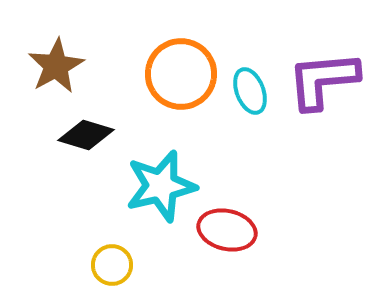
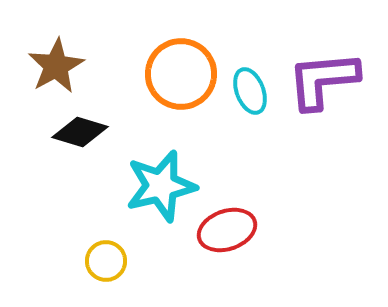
black diamond: moved 6 px left, 3 px up
red ellipse: rotated 32 degrees counterclockwise
yellow circle: moved 6 px left, 4 px up
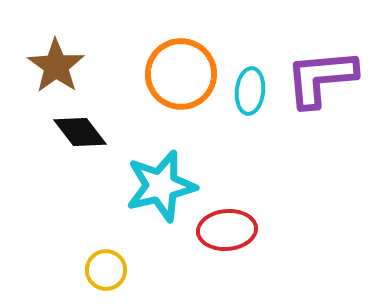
brown star: rotated 8 degrees counterclockwise
purple L-shape: moved 2 px left, 2 px up
cyan ellipse: rotated 27 degrees clockwise
black diamond: rotated 36 degrees clockwise
red ellipse: rotated 14 degrees clockwise
yellow circle: moved 9 px down
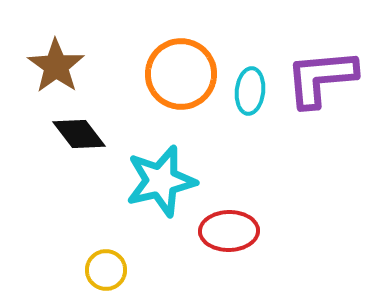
black diamond: moved 1 px left, 2 px down
cyan star: moved 5 px up
red ellipse: moved 2 px right, 1 px down; rotated 4 degrees clockwise
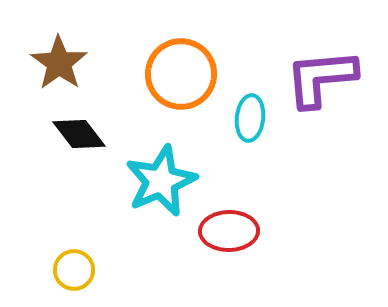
brown star: moved 3 px right, 3 px up
cyan ellipse: moved 27 px down
cyan star: rotated 10 degrees counterclockwise
yellow circle: moved 32 px left
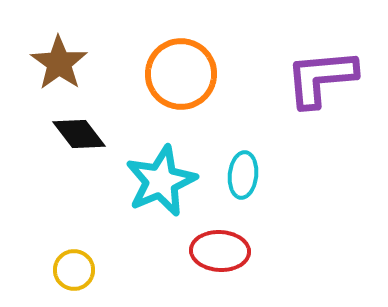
cyan ellipse: moved 7 px left, 57 px down
red ellipse: moved 9 px left, 20 px down; rotated 4 degrees clockwise
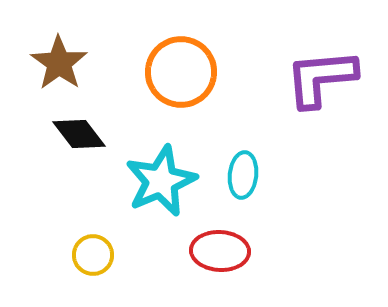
orange circle: moved 2 px up
yellow circle: moved 19 px right, 15 px up
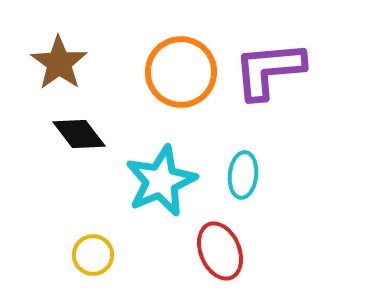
purple L-shape: moved 52 px left, 8 px up
red ellipse: rotated 64 degrees clockwise
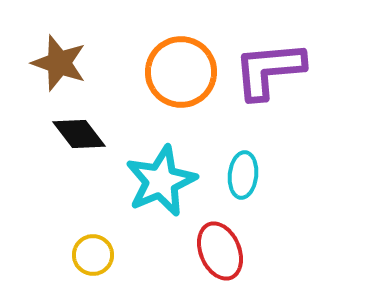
brown star: rotated 16 degrees counterclockwise
